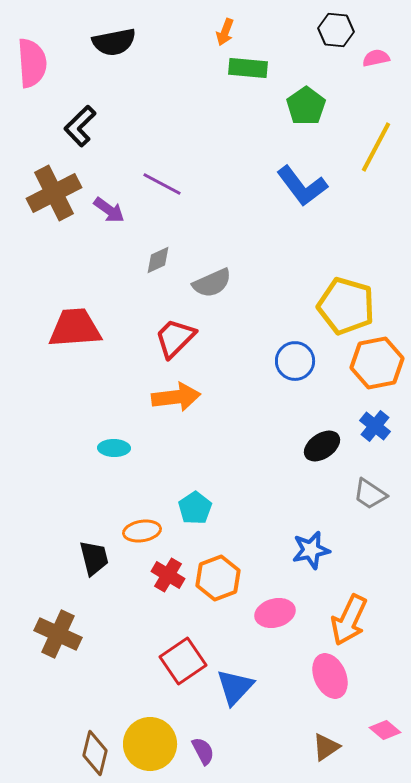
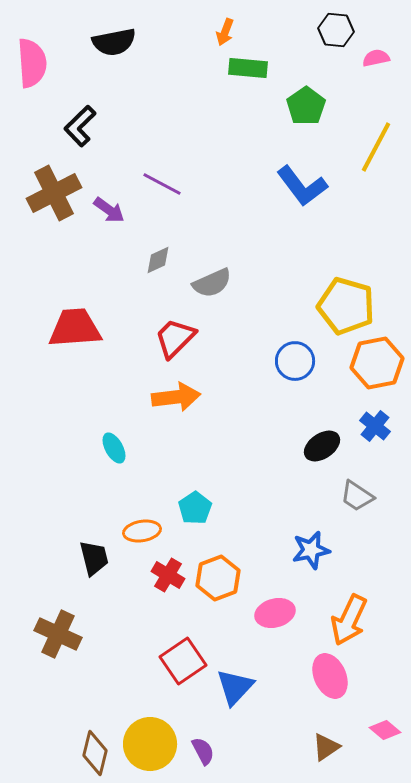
cyan ellipse at (114, 448): rotated 60 degrees clockwise
gray trapezoid at (370, 494): moved 13 px left, 2 px down
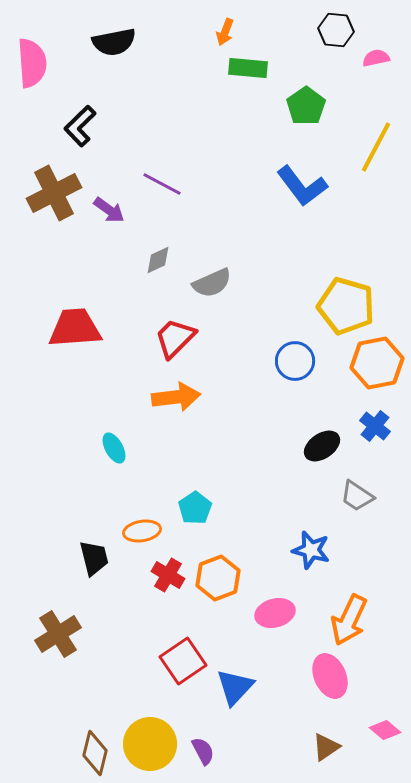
blue star at (311, 550): rotated 27 degrees clockwise
brown cross at (58, 634): rotated 33 degrees clockwise
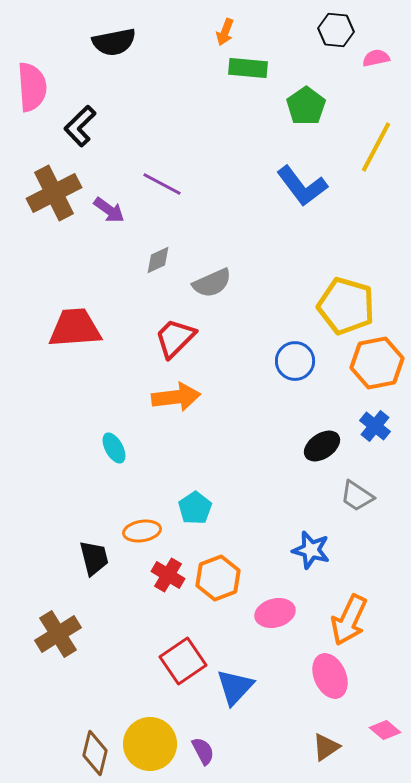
pink semicircle at (32, 63): moved 24 px down
